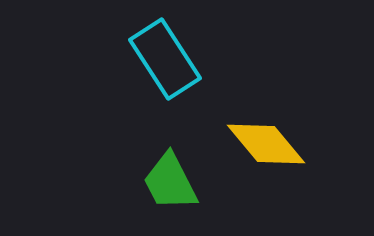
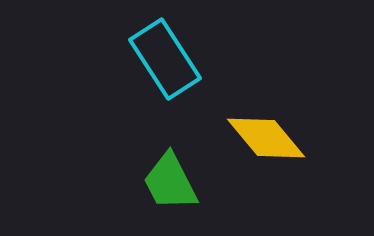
yellow diamond: moved 6 px up
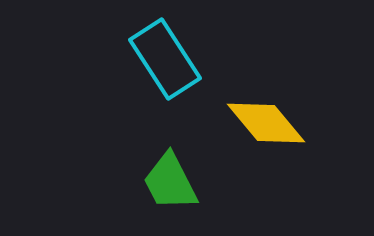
yellow diamond: moved 15 px up
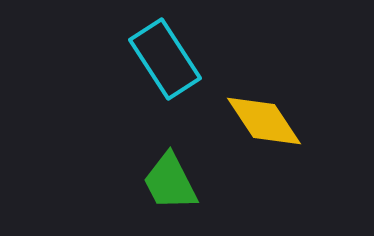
yellow diamond: moved 2 px left, 2 px up; rotated 6 degrees clockwise
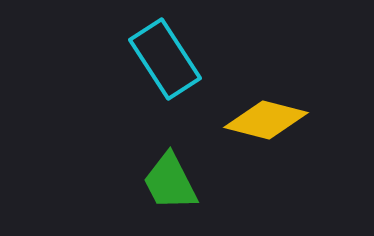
yellow diamond: moved 2 px right, 1 px up; rotated 42 degrees counterclockwise
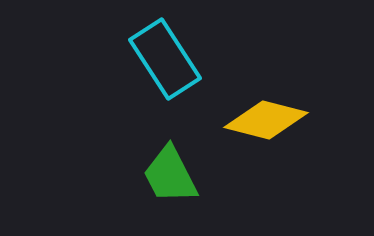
green trapezoid: moved 7 px up
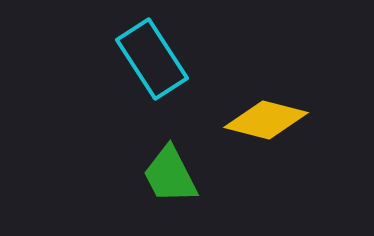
cyan rectangle: moved 13 px left
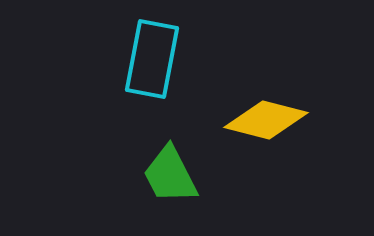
cyan rectangle: rotated 44 degrees clockwise
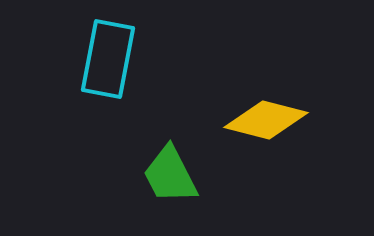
cyan rectangle: moved 44 px left
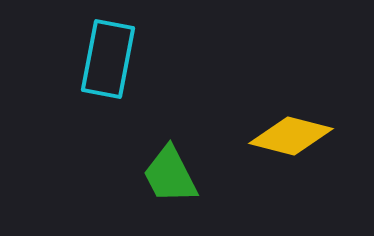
yellow diamond: moved 25 px right, 16 px down
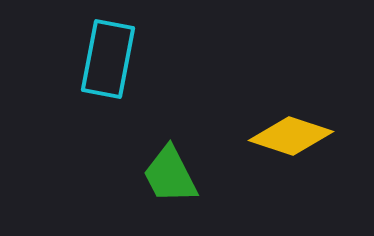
yellow diamond: rotated 4 degrees clockwise
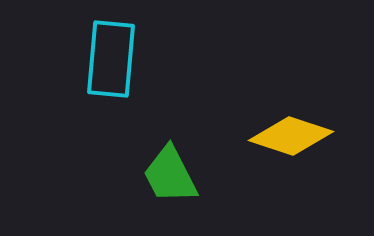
cyan rectangle: moved 3 px right; rotated 6 degrees counterclockwise
